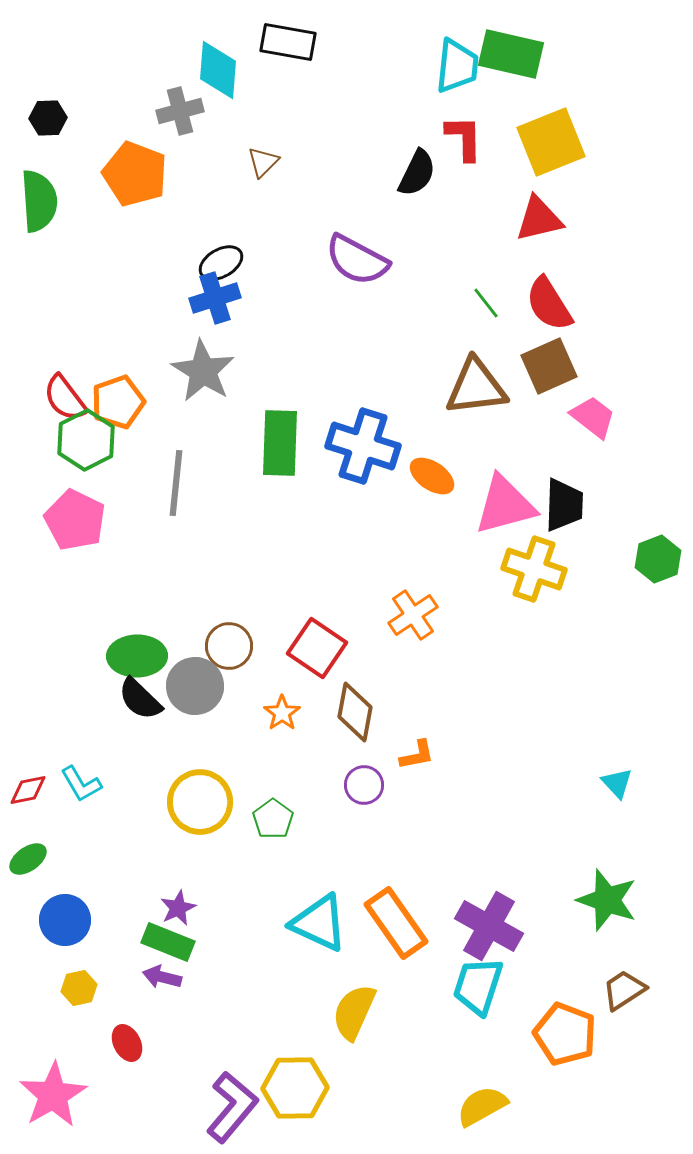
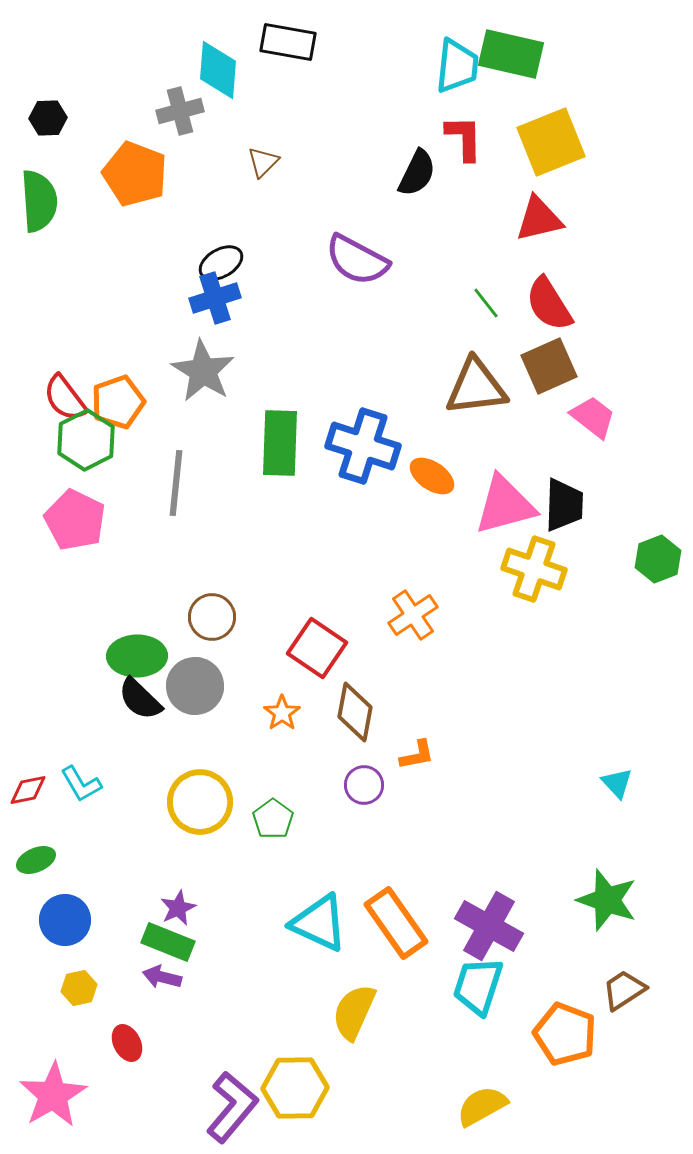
brown circle at (229, 646): moved 17 px left, 29 px up
green ellipse at (28, 859): moved 8 px right, 1 px down; rotated 12 degrees clockwise
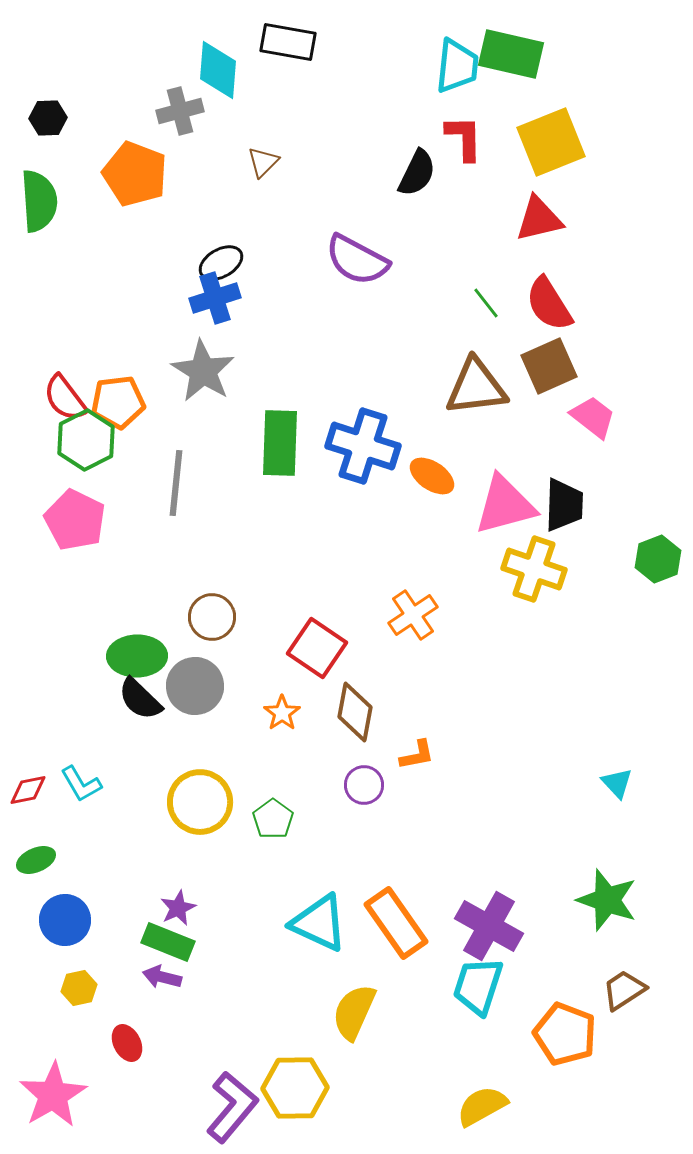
orange pentagon at (118, 402): rotated 12 degrees clockwise
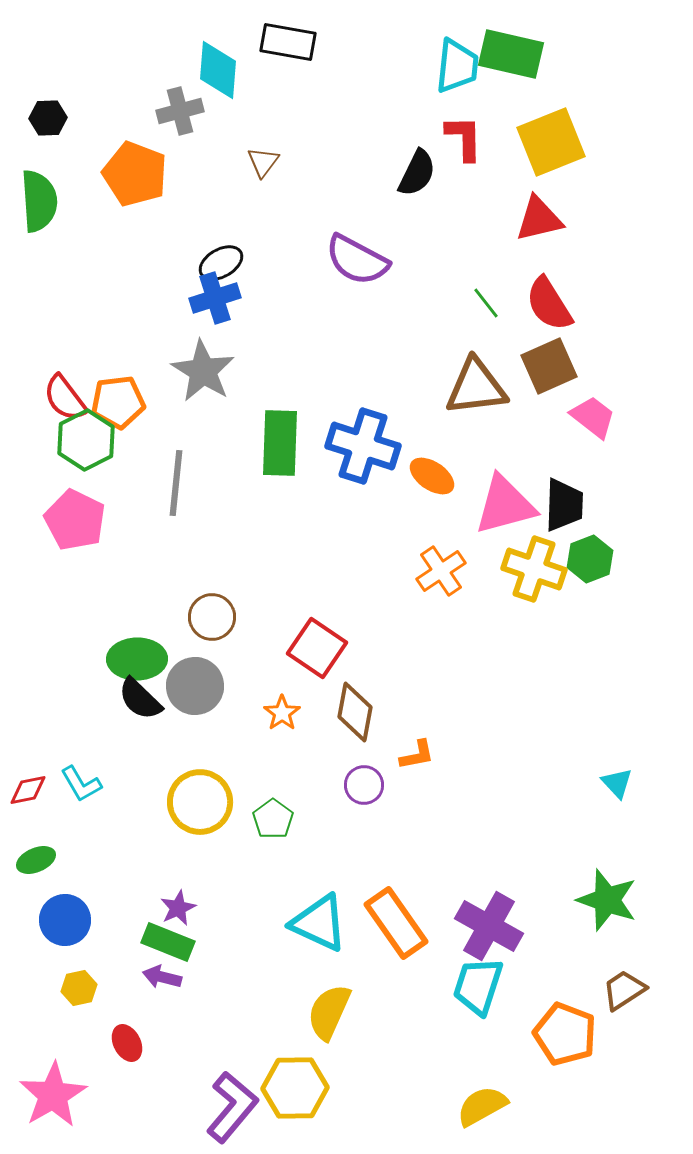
brown triangle at (263, 162): rotated 8 degrees counterclockwise
green hexagon at (658, 559): moved 68 px left
orange cross at (413, 615): moved 28 px right, 44 px up
green ellipse at (137, 656): moved 3 px down
yellow semicircle at (354, 1012): moved 25 px left
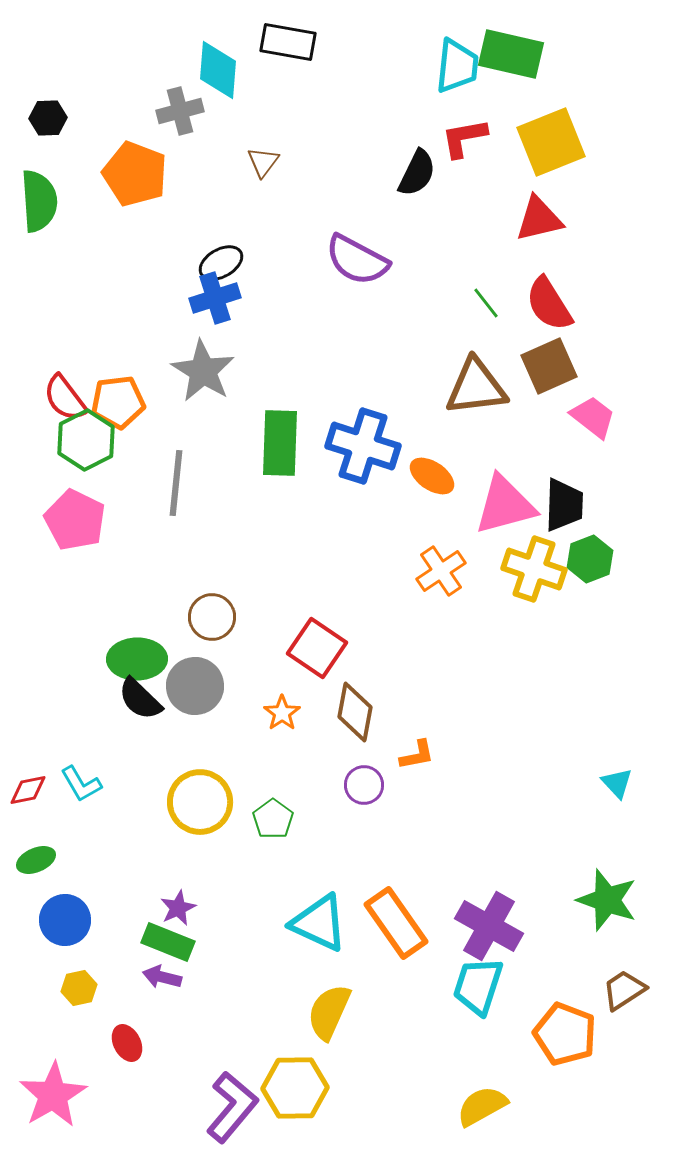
red L-shape at (464, 138): rotated 99 degrees counterclockwise
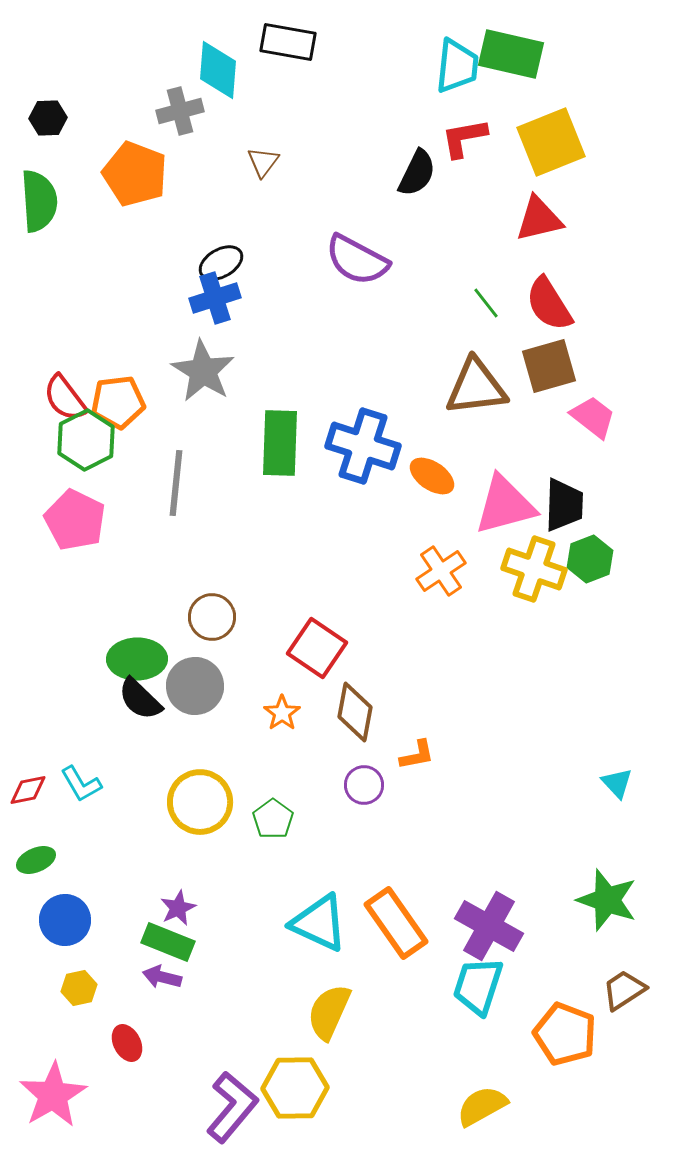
brown square at (549, 366): rotated 8 degrees clockwise
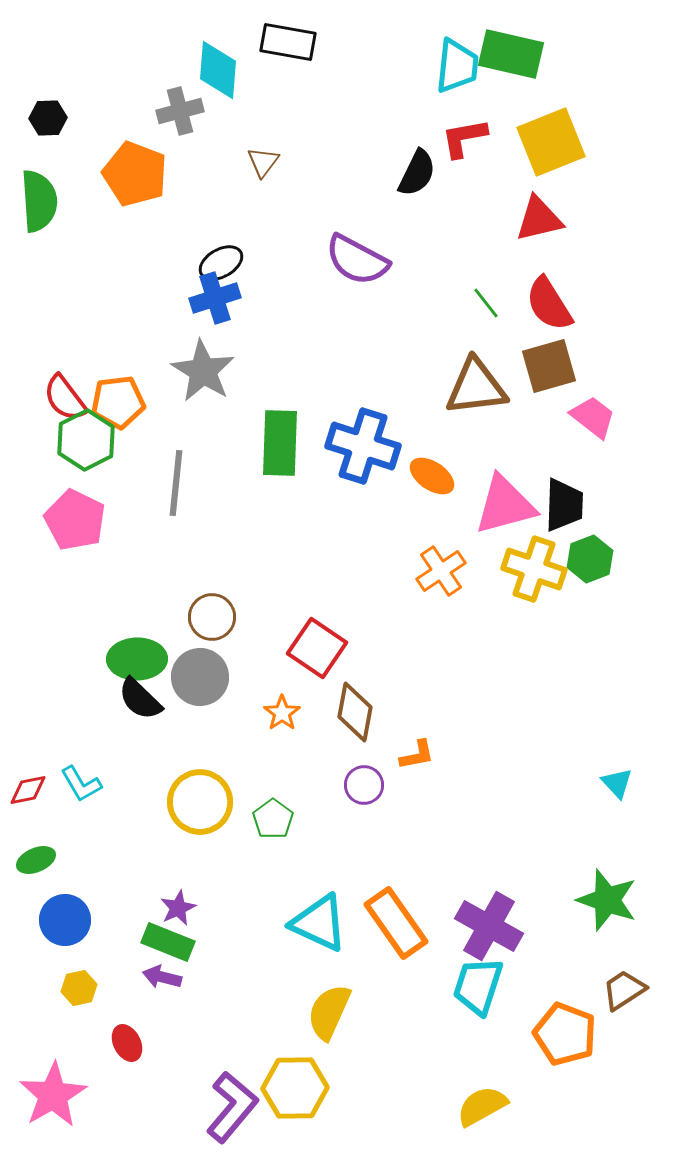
gray circle at (195, 686): moved 5 px right, 9 px up
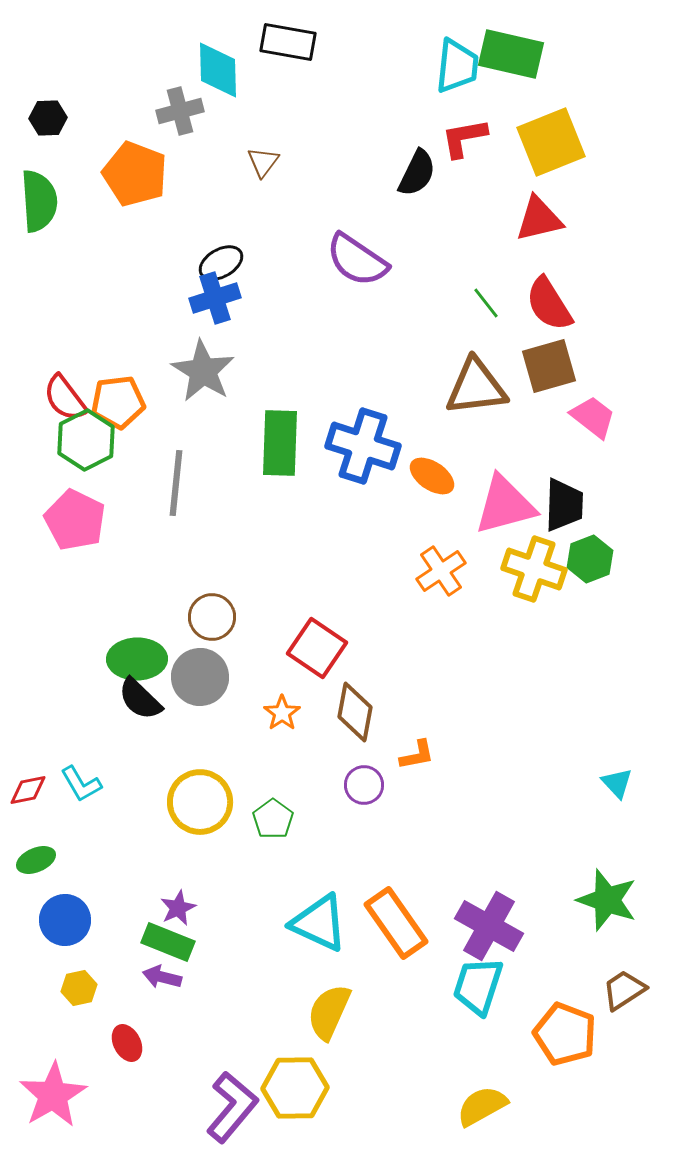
cyan diamond at (218, 70): rotated 6 degrees counterclockwise
purple semicircle at (357, 260): rotated 6 degrees clockwise
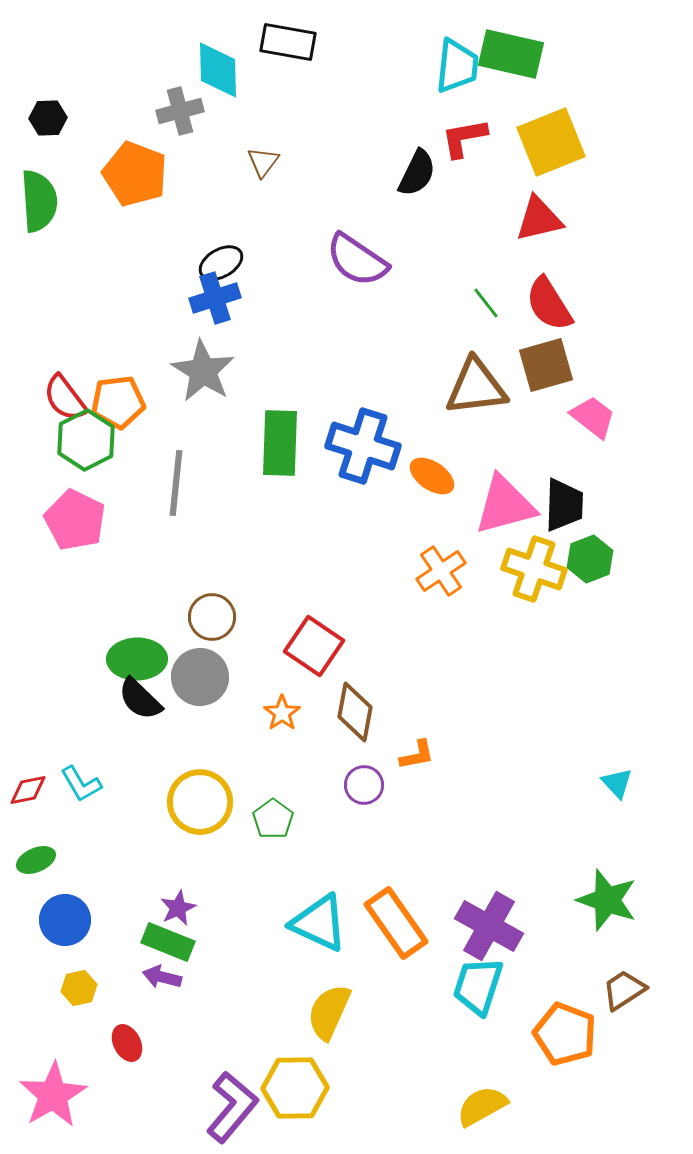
brown square at (549, 366): moved 3 px left, 1 px up
red square at (317, 648): moved 3 px left, 2 px up
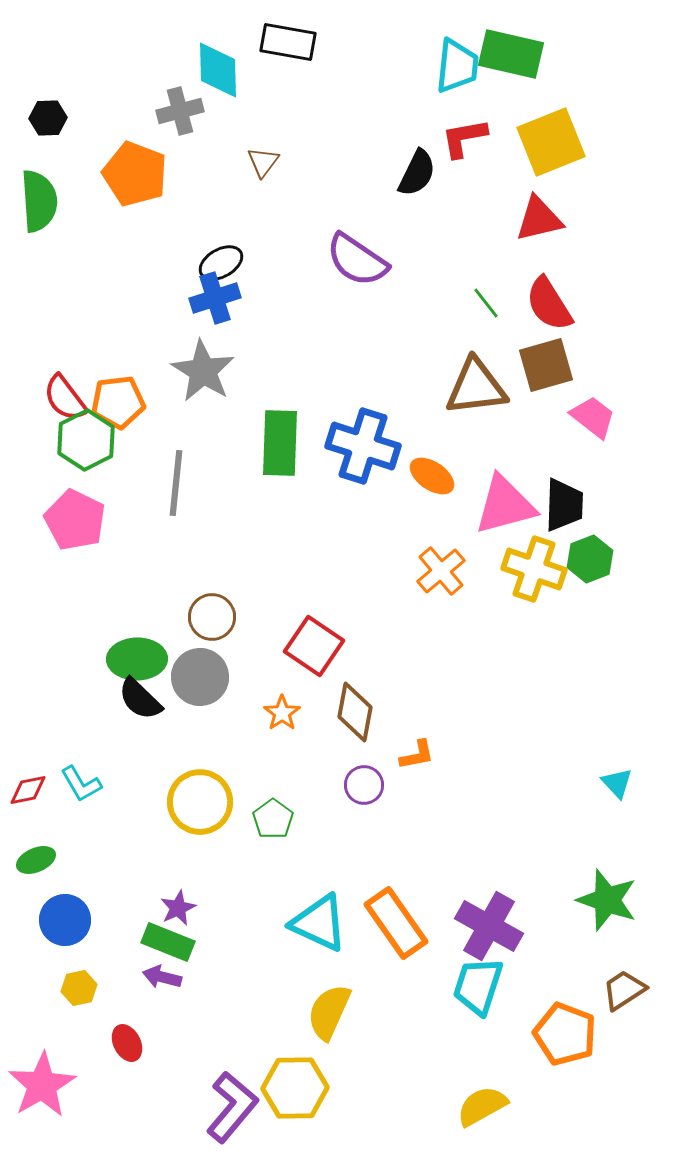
orange cross at (441, 571): rotated 6 degrees counterclockwise
pink star at (53, 1095): moved 11 px left, 10 px up
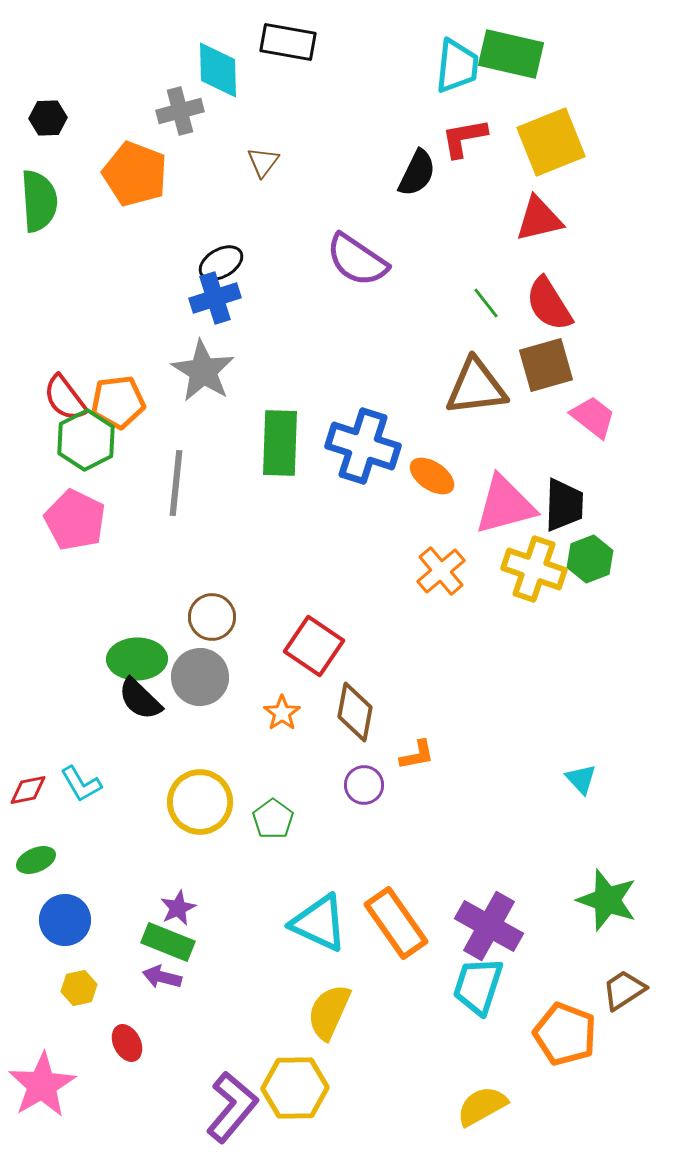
cyan triangle at (617, 783): moved 36 px left, 4 px up
